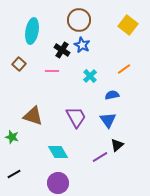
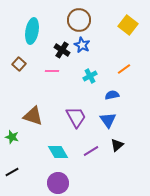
cyan cross: rotated 16 degrees clockwise
purple line: moved 9 px left, 6 px up
black line: moved 2 px left, 2 px up
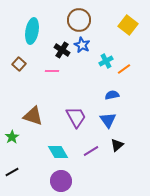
cyan cross: moved 16 px right, 15 px up
green star: rotated 24 degrees clockwise
purple circle: moved 3 px right, 2 px up
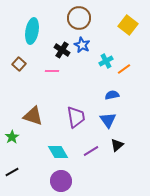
brown circle: moved 2 px up
purple trapezoid: rotated 20 degrees clockwise
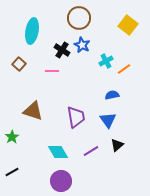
brown triangle: moved 5 px up
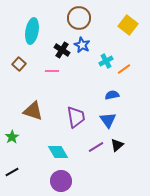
purple line: moved 5 px right, 4 px up
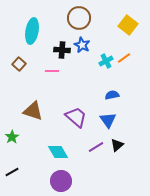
black cross: rotated 28 degrees counterclockwise
orange line: moved 11 px up
purple trapezoid: rotated 40 degrees counterclockwise
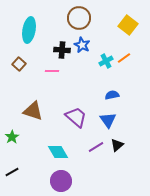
cyan ellipse: moved 3 px left, 1 px up
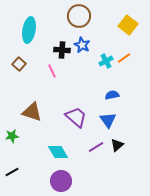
brown circle: moved 2 px up
pink line: rotated 64 degrees clockwise
brown triangle: moved 1 px left, 1 px down
green star: moved 1 px up; rotated 24 degrees clockwise
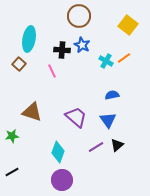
cyan ellipse: moved 9 px down
cyan cross: rotated 32 degrees counterclockwise
cyan diamond: rotated 50 degrees clockwise
purple circle: moved 1 px right, 1 px up
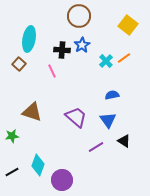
blue star: rotated 14 degrees clockwise
cyan cross: rotated 16 degrees clockwise
black triangle: moved 7 px right, 4 px up; rotated 48 degrees counterclockwise
cyan diamond: moved 20 px left, 13 px down
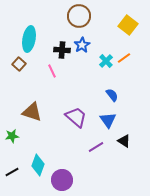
blue semicircle: rotated 64 degrees clockwise
